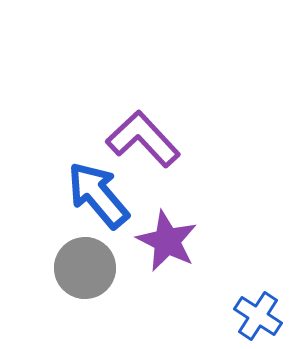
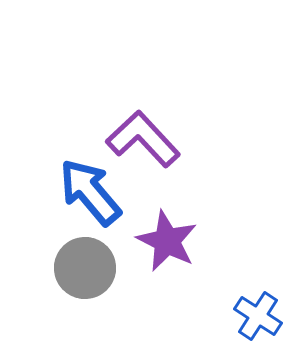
blue arrow: moved 8 px left, 3 px up
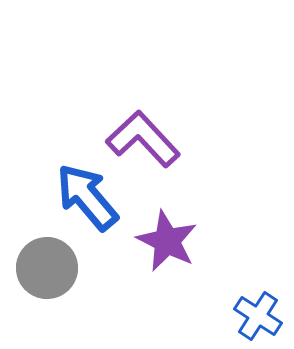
blue arrow: moved 3 px left, 5 px down
gray circle: moved 38 px left
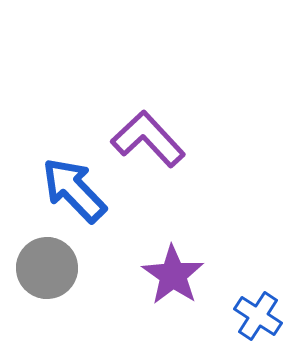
purple L-shape: moved 5 px right
blue arrow: moved 13 px left, 7 px up; rotated 4 degrees counterclockwise
purple star: moved 6 px right, 34 px down; rotated 8 degrees clockwise
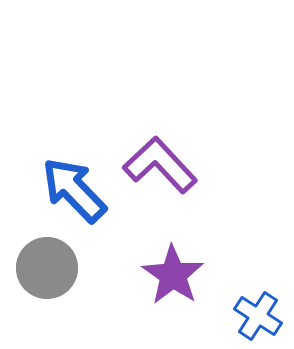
purple L-shape: moved 12 px right, 26 px down
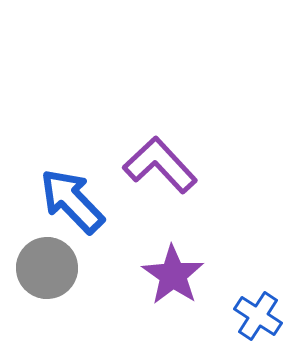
blue arrow: moved 2 px left, 11 px down
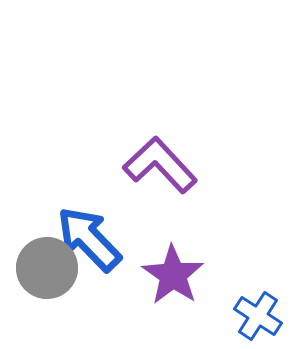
blue arrow: moved 17 px right, 38 px down
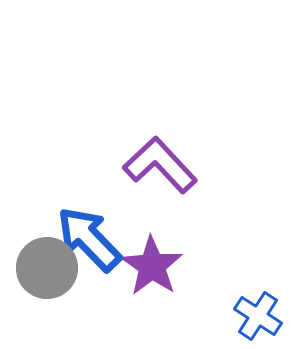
purple star: moved 21 px left, 9 px up
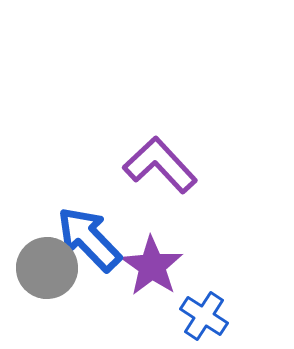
blue cross: moved 54 px left
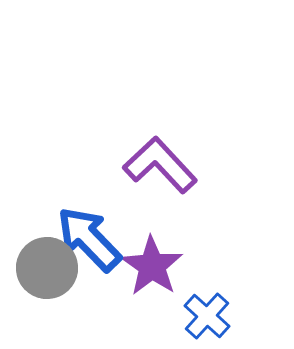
blue cross: moved 3 px right; rotated 9 degrees clockwise
